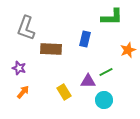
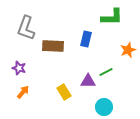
blue rectangle: moved 1 px right
brown rectangle: moved 2 px right, 3 px up
cyan circle: moved 7 px down
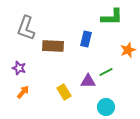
cyan circle: moved 2 px right
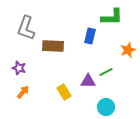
blue rectangle: moved 4 px right, 3 px up
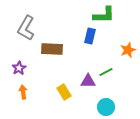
green L-shape: moved 8 px left, 2 px up
gray L-shape: rotated 10 degrees clockwise
brown rectangle: moved 1 px left, 3 px down
purple star: rotated 24 degrees clockwise
orange arrow: rotated 48 degrees counterclockwise
